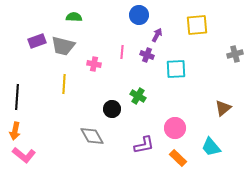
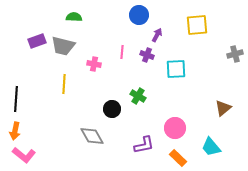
black line: moved 1 px left, 2 px down
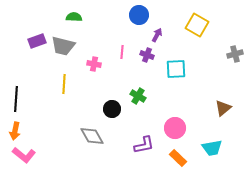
yellow square: rotated 35 degrees clockwise
cyan trapezoid: moved 1 px right, 1 px down; rotated 60 degrees counterclockwise
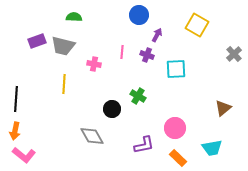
gray cross: moved 1 px left; rotated 28 degrees counterclockwise
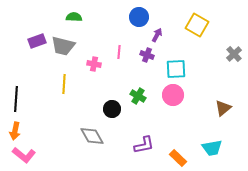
blue circle: moved 2 px down
pink line: moved 3 px left
pink circle: moved 2 px left, 33 px up
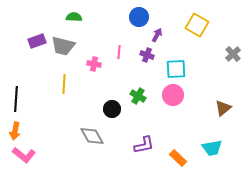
gray cross: moved 1 px left
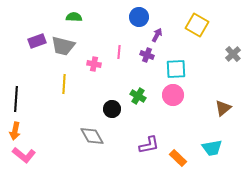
purple L-shape: moved 5 px right
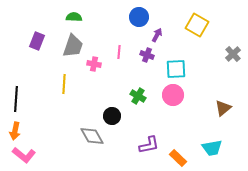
purple rectangle: rotated 48 degrees counterclockwise
gray trapezoid: moved 10 px right; rotated 85 degrees counterclockwise
black circle: moved 7 px down
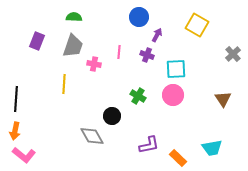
brown triangle: moved 9 px up; rotated 24 degrees counterclockwise
